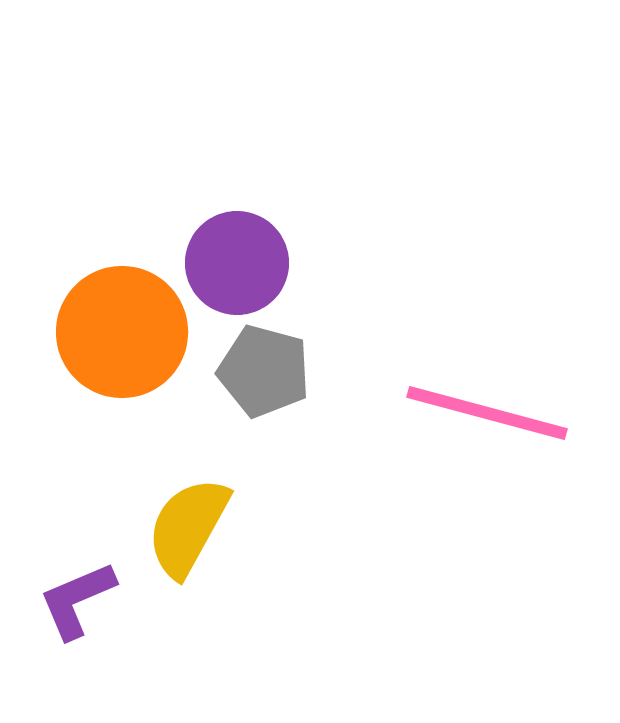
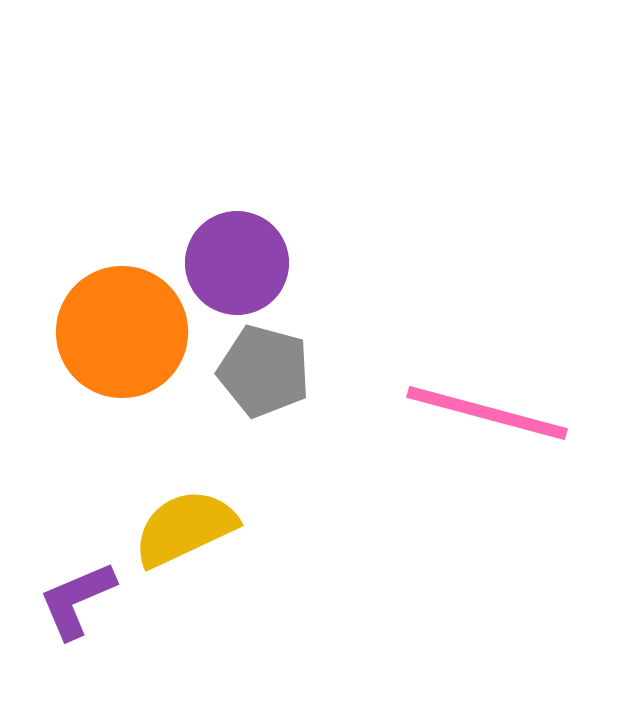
yellow semicircle: moved 3 px left, 1 px down; rotated 36 degrees clockwise
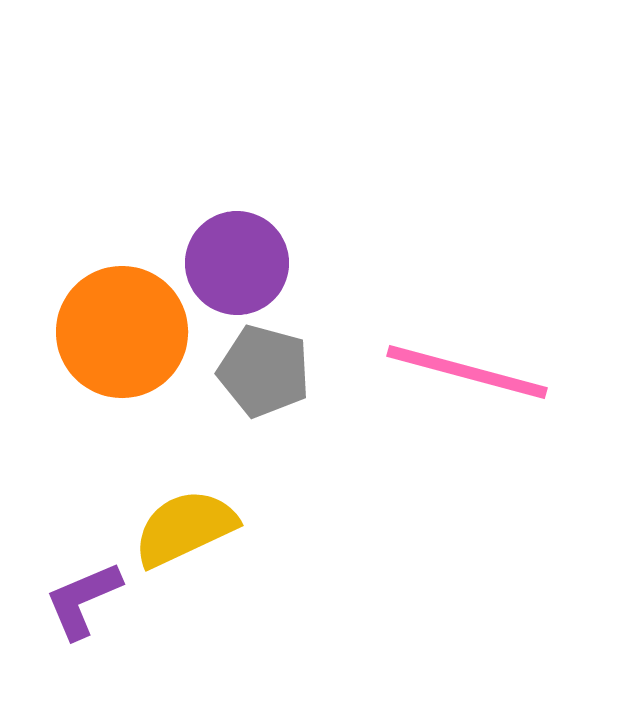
pink line: moved 20 px left, 41 px up
purple L-shape: moved 6 px right
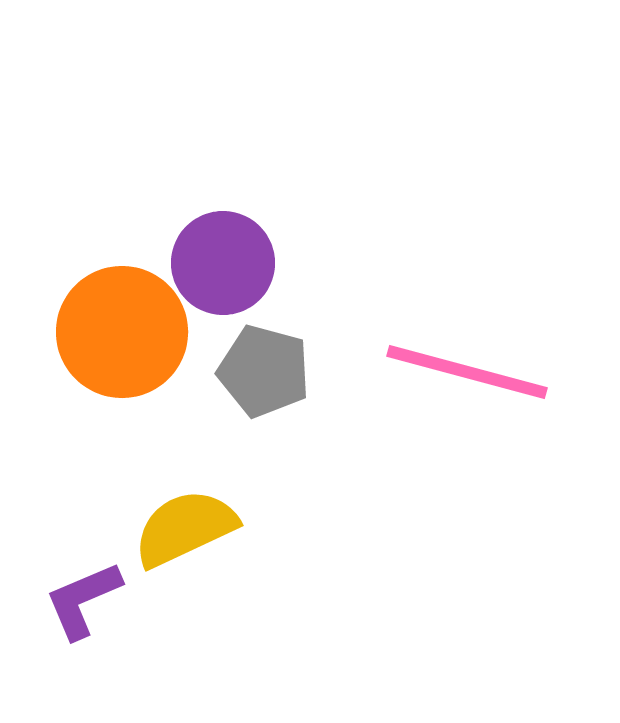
purple circle: moved 14 px left
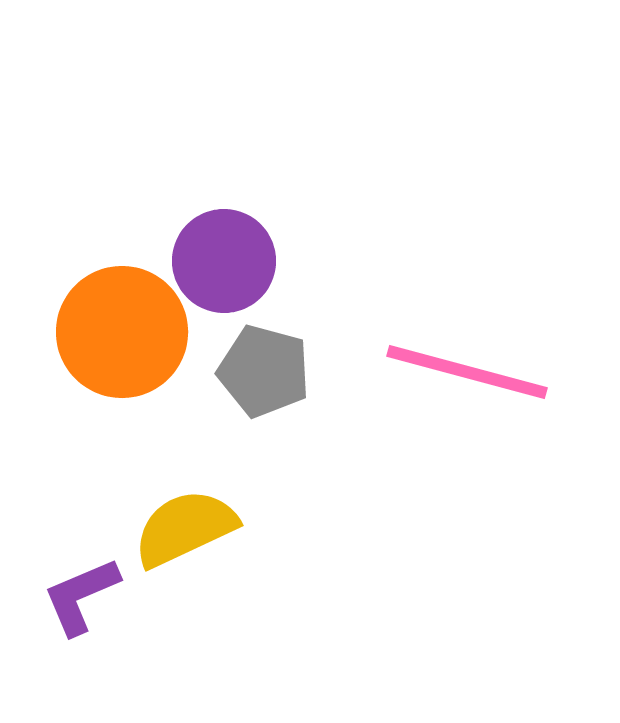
purple circle: moved 1 px right, 2 px up
purple L-shape: moved 2 px left, 4 px up
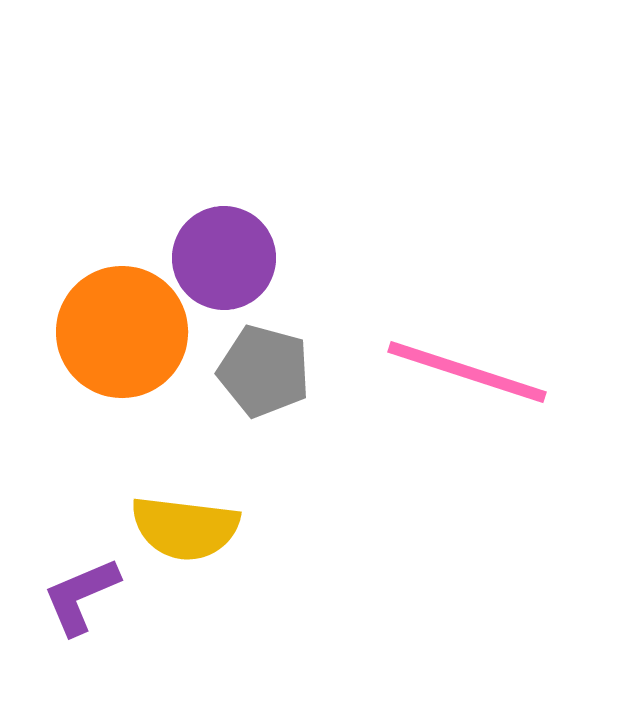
purple circle: moved 3 px up
pink line: rotated 3 degrees clockwise
yellow semicircle: rotated 148 degrees counterclockwise
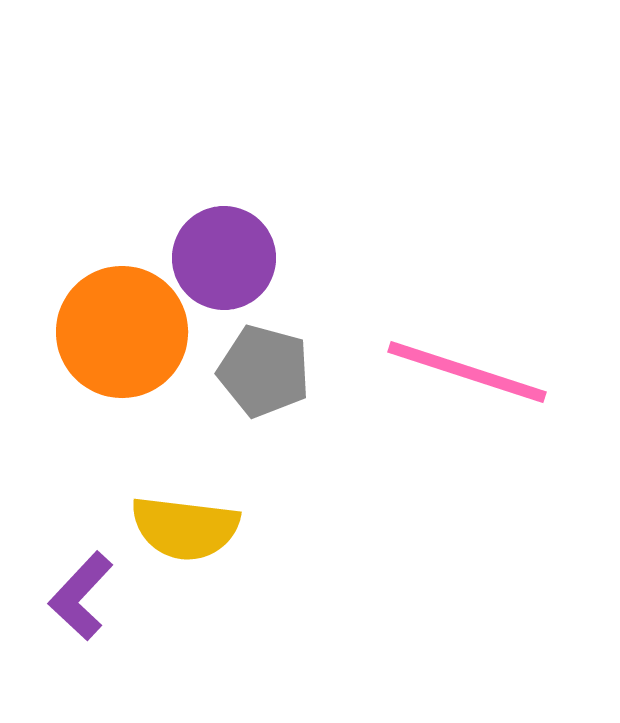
purple L-shape: rotated 24 degrees counterclockwise
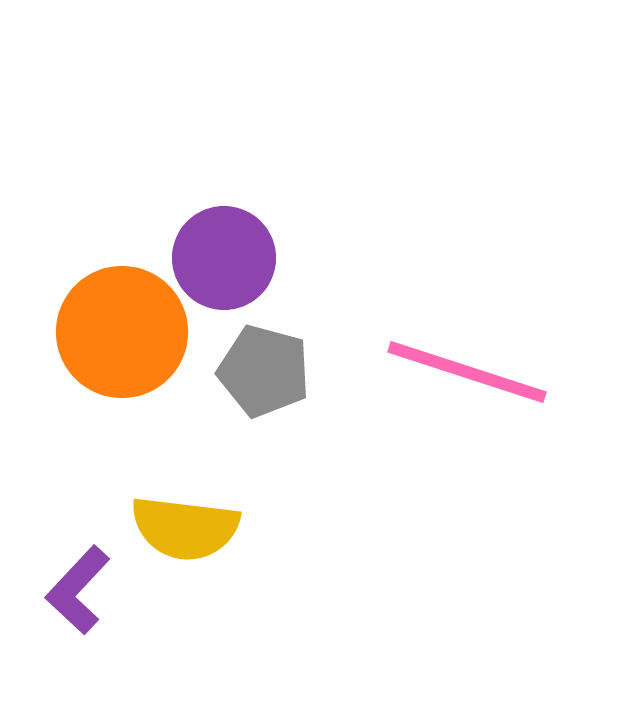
purple L-shape: moved 3 px left, 6 px up
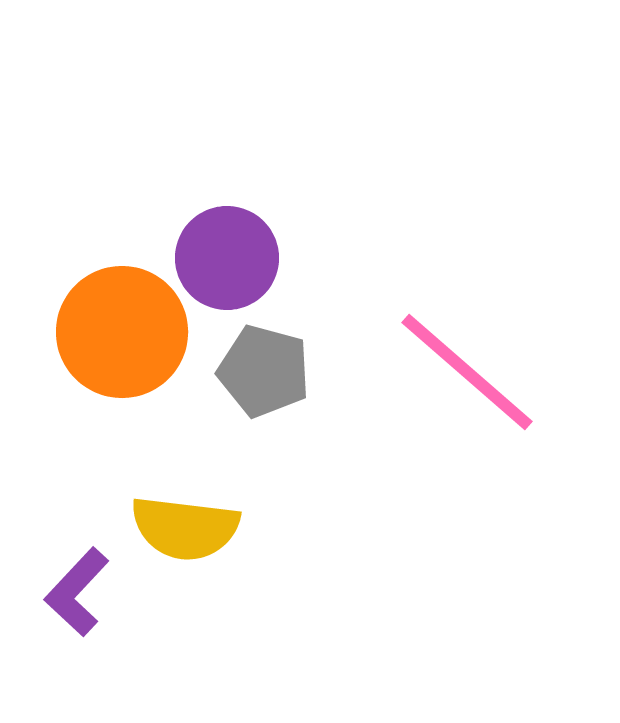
purple circle: moved 3 px right
pink line: rotated 23 degrees clockwise
purple L-shape: moved 1 px left, 2 px down
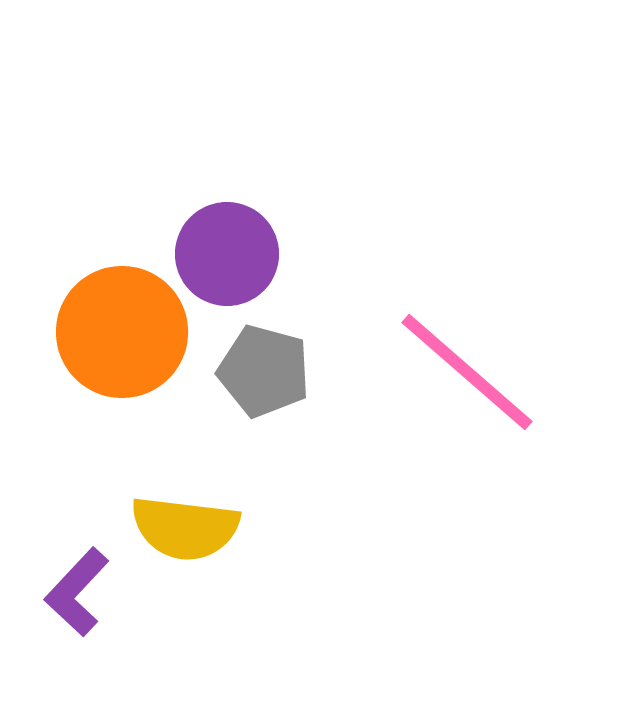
purple circle: moved 4 px up
